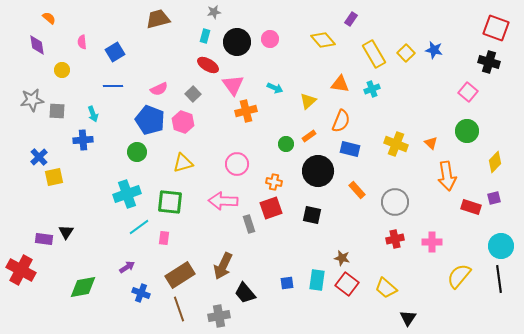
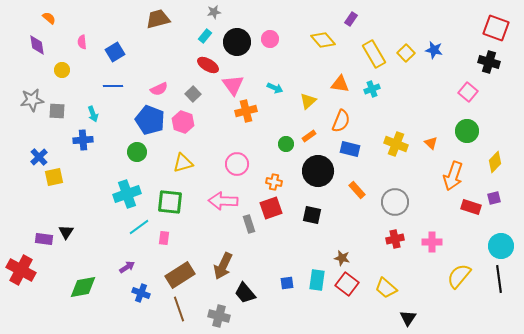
cyan rectangle at (205, 36): rotated 24 degrees clockwise
orange arrow at (447, 176): moved 6 px right; rotated 28 degrees clockwise
gray cross at (219, 316): rotated 25 degrees clockwise
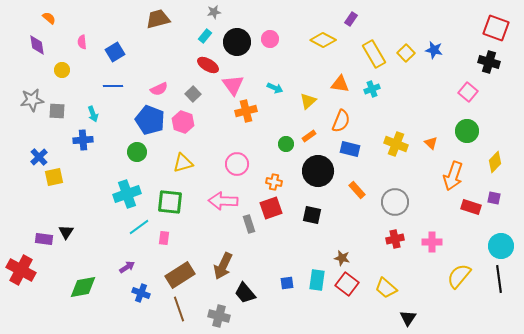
yellow diamond at (323, 40): rotated 20 degrees counterclockwise
purple square at (494, 198): rotated 24 degrees clockwise
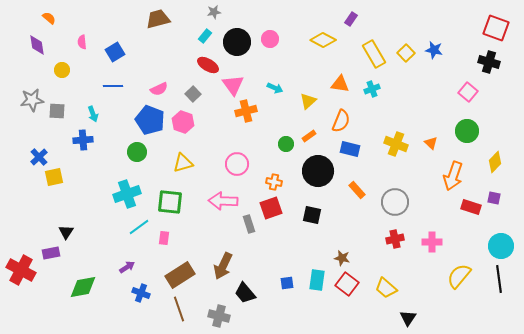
purple rectangle at (44, 239): moved 7 px right, 14 px down; rotated 18 degrees counterclockwise
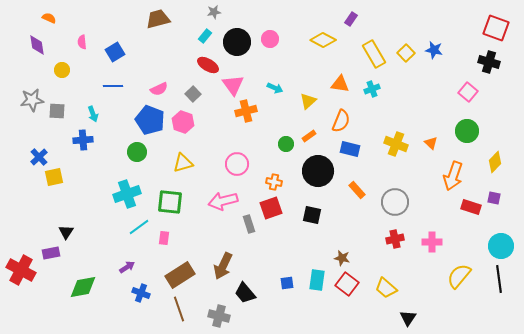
orange semicircle at (49, 18): rotated 16 degrees counterclockwise
pink arrow at (223, 201): rotated 16 degrees counterclockwise
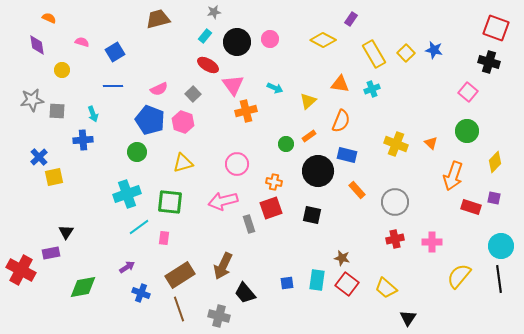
pink semicircle at (82, 42): rotated 112 degrees clockwise
blue rectangle at (350, 149): moved 3 px left, 6 px down
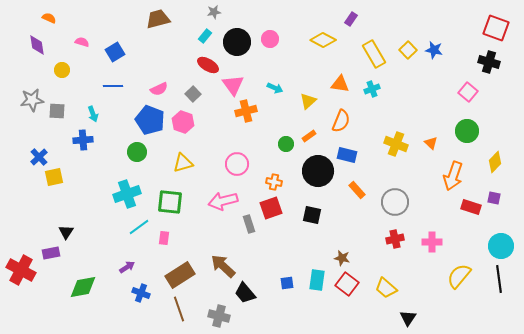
yellow square at (406, 53): moved 2 px right, 3 px up
brown arrow at (223, 266): rotated 108 degrees clockwise
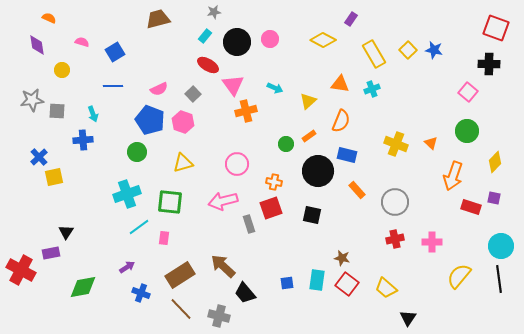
black cross at (489, 62): moved 2 px down; rotated 15 degrees counterclockwise
brown line at (179, 309): moved 2 px right; rotated 25 degrees counterclockwise
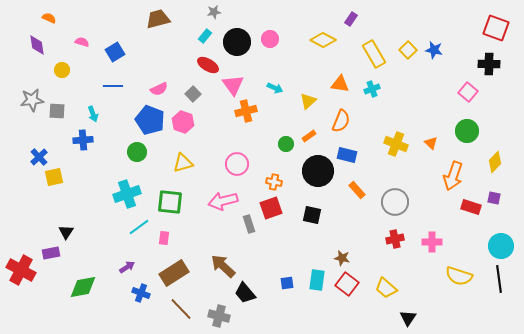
brown rectangle at (180, 275): moved 6 px left, 2 px up
yellow semicircle at (459, 276): rotated 112 degrees counterclockwise
